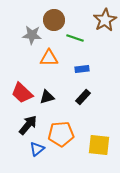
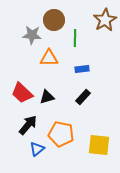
green line: rotated 72 degrees clockwise
orange pentagon: rotated 15 degrees clockwise
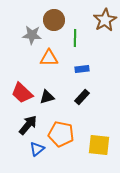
black rectangle: moved 1 px left
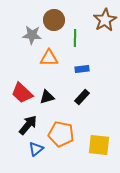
blue triangle: moved 1 px left
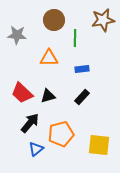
brown star: moved 2 px left; rotated 20 degrees clockwise
gray star: moved 15 px left
black triangle: moved 1 px right, 1 px up
black arrow: moved 2 px right, 2 px up
orange pentagon: rotated 25 degrees counterclockwise
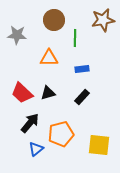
black triangle: moved 3 px up
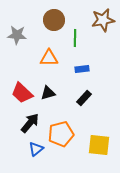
black rectangle: moved 2 px right, 1 px down
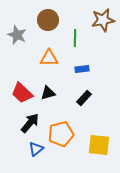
brown circle: moved 6 px left
gray star: rotated 18 degrees clockwise
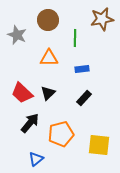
brown star: moved 1 px left, 1 px up
black triangle: rotated 28 degrees counterclockwise
blue triangle: moved 10 px down
